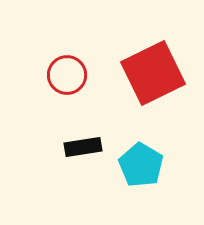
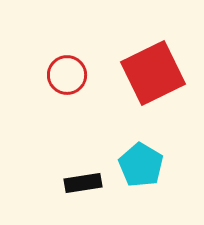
black rectangle: moved 36 px down
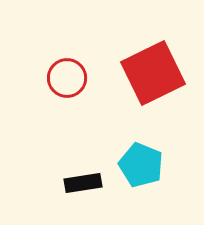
red circle: moved 3 px down
cyan pentagon: rotated 9 degrees counterclockwise
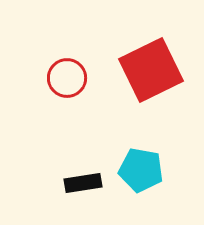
red square: moved 2 px left, 3 px up
cyan pentagon: moved 5 px down; rotated 12 degrees counterclockwise
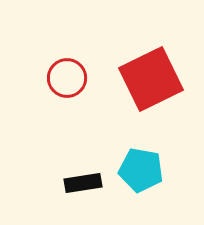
red square: moved 9 px down
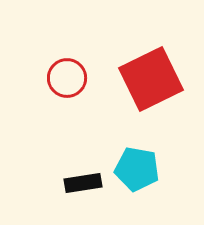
cyan pentagon: moved 4 px left, 1 px up
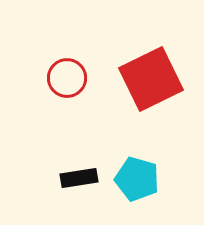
cyan pentagon: moved 10 px down; rotated 6 degrees clockwise
black rectangle: moved 4 px left, 5 px up
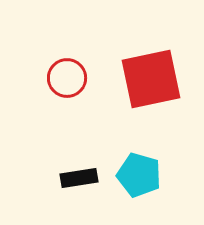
red square: rotated 14 degrees clockwise
cyan pentagon: moved 2 px right, 4 px up
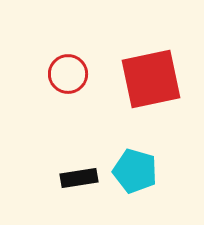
red circle: moved 1 px right, 4 px up
cyan pentagon: moved 4 px left, 4 px up
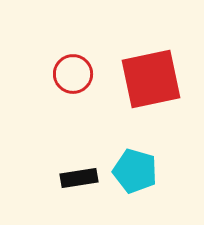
red circle: moved 5 px right
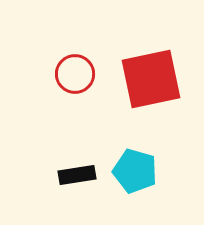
red circle: moved 2 px right
black rectangle: moved 2 px left, 3 px up
